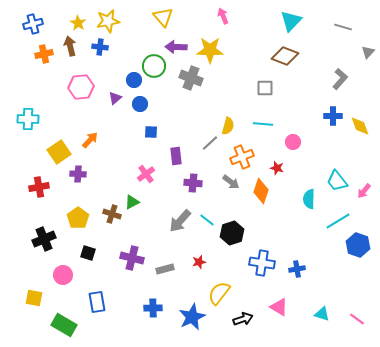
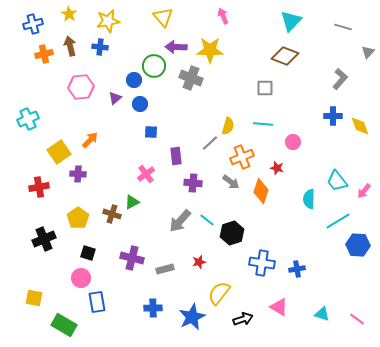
yellow star at (78, 23): moved 9 px left, 9 px up
cyan cross at (28, 119): rotated 25 degrees counterclockwise
blue hexagon at (358, 245): rotated 15 degrees counterclockwise
pink circle at (63, 275): moved 18 px right, 3 px down
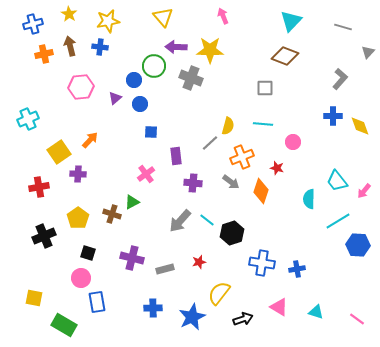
black cross at (44, 239): moved 3 px up
cyan triangle at (322, 314): moved 6 px left, 2 px up
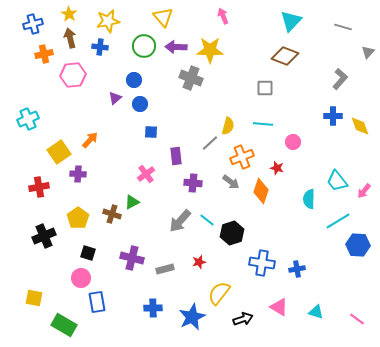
brown arrow at (70, 46): moved 8 px up
green circle at (154, 66): moved 10 px left, 20 px up
pink hexagon at (81, 87): moved 8 px left, 12 px up
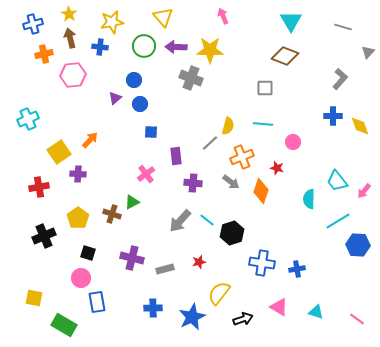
yellow star at (108, 21): moved 4 px right, 1 px down
cyan triangle at (291, 21): rotated 15 degrees counterclockwise
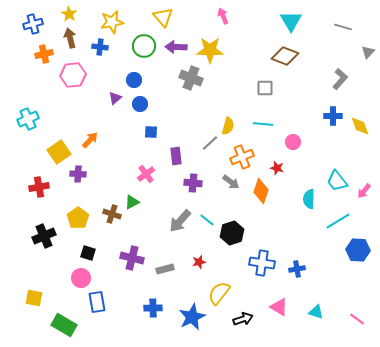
blue hexagon at (358, 245): moved 5 px down
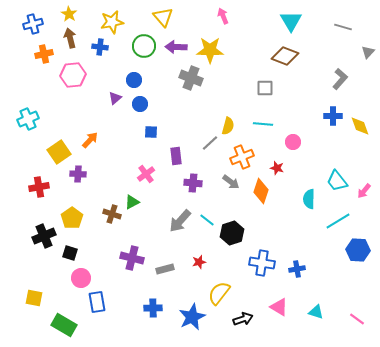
yellow pentagon at (78, 218): moved 6 px left
black square at (88, 253): moved 18 px left
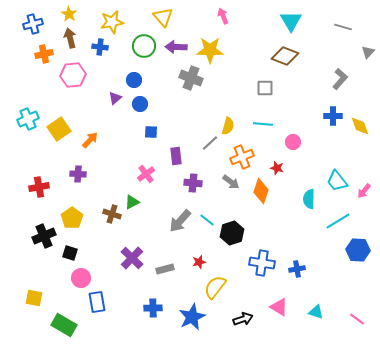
yellow square at (59, 152): moved 23 px up
purple cross at (132, 258): rotated 30 degrees clockwise
yellow semicircle at (219, 293): moved 4 px left, 6 px up
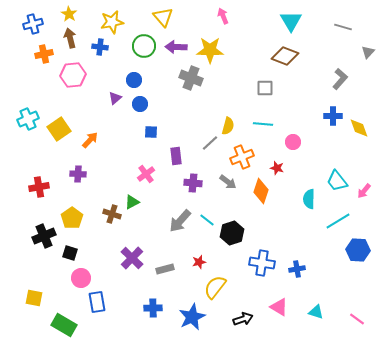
yellow diamond at (360, 126): moved 1 px left, 2 px down
gray arrow at (231, 182): moved 3 px left
